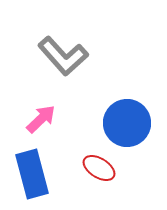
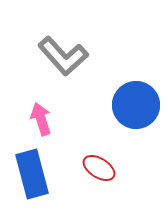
pink arrow: rotated 64 degrees counterclockwise
blue circle: moved 9 px right, 18 px up
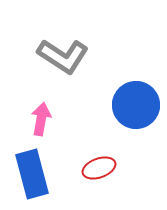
gray L-shape: rotated 15 degrees counterclockwise
pink arrow: rotated 28 degrees clockwise
red ellipse: rotated 52 degrees counterclockwise
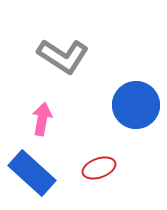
pink arrow: moved 1 px right
blue rectangle: moved 1 px up; rotated 33 degrees counterclockwise
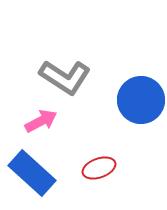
gray L-shape: moved 2 px right, 21 px down
blue circle: moved 5 px right, 5 px up
pink arrow: moved 1 px left, 2 px down; rotated 52 degrees clockwise
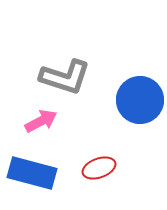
gray L-shape: rotated 15 degrees counterclockwise
blue circle: moved 1 px left
blue rectangle: rotated 27 degrees counterclockwise
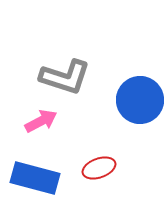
blue rectangle: moved 3 px right, 5 px down
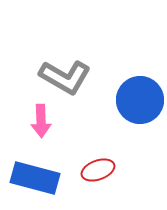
gray L-shape: rotated 12 degrees clockwise
pink arrow: rotated 116 degrees clockwise
red ellipse: moved 1 px left, 2 px down
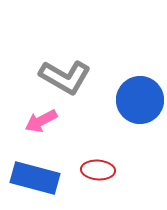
pink arrow: rotated 64 degrees clockwise
red ellipse: rotated 24 degrees clockwise
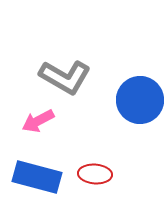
pink arrow: moved 3 px left
red ellipse: moved 3 px left, 4 px down
blue rectangle: moved 2 px right, 1 px up
